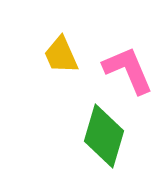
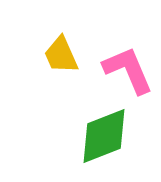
green diamond: rotated 52 degrees clockwise
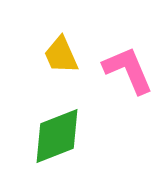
green diamond: moved 47 px left
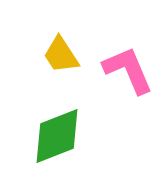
yellow trapezoid: rotated 9 degrees counterclockwise
